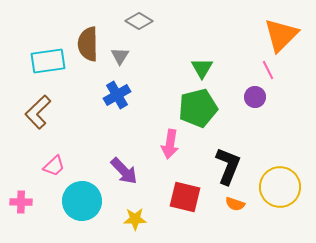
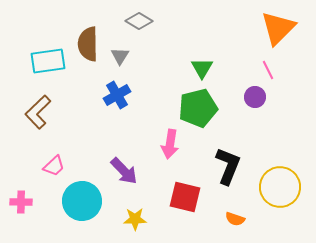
orange triangle: moved 3 px left, 7 px up
orange semicircle: moved 15 px down
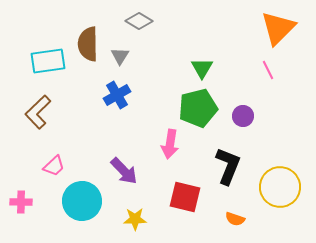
purple circle: moved 12 px left, 19 px down
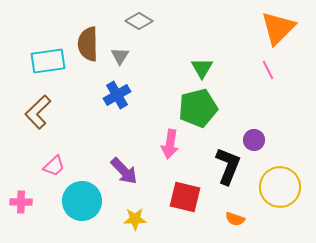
purple circle: moved 11 px right, 24 px down
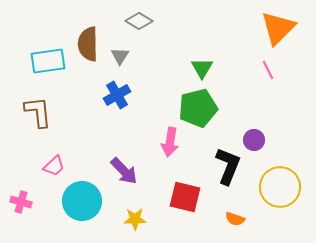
brown L-shape: rotated 128 degrees clockwise
pink arrow: moved 2 px up
pink cross: rotated 15 degrees clockwise
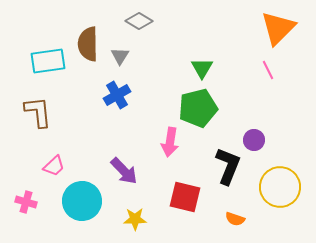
pink cross: moved 5 px right
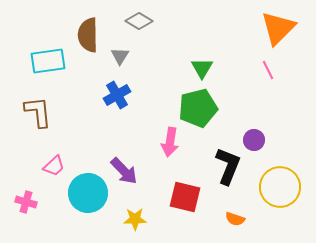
brown semicircle: moved 9 px up
cyan circle: moved 6 px right, 8 px up
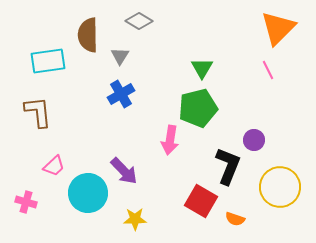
blue cross: moved 4 px right, 1 px up
pink arrow: moved 2 px up
red square: moved 16 px right, 4 px down; rotated 16 degrees clockwise
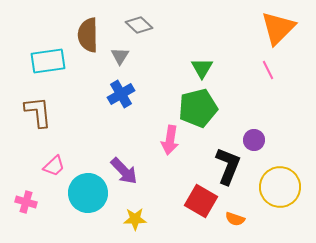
gray diamond: moved 4 px down; rotated 12 degrees clockwise
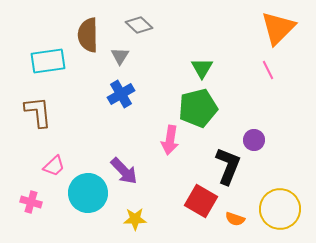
yellow circle: moved 22 px down
pink cross: moved 5 px right
